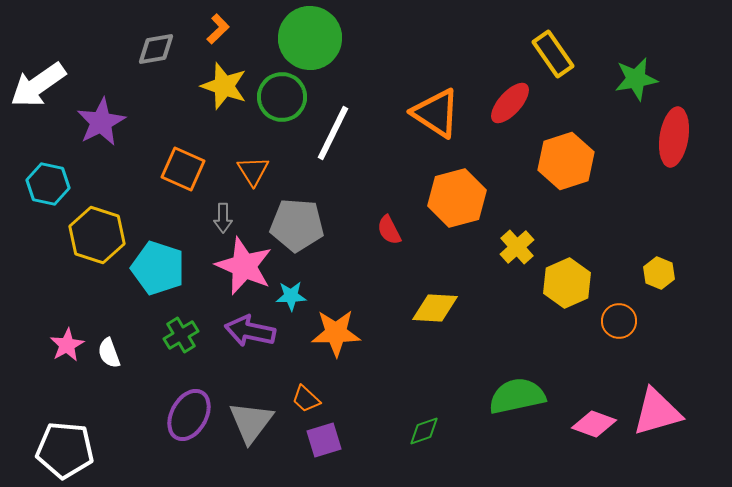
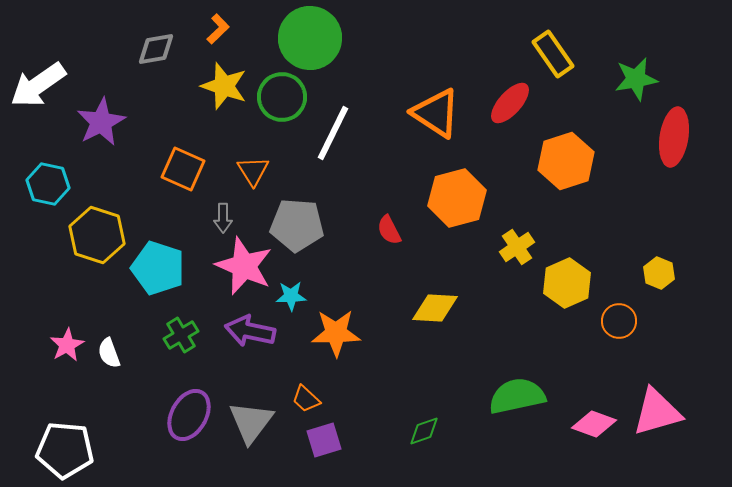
yellow cross at (517, 247): rotated 8 degrees clockwise
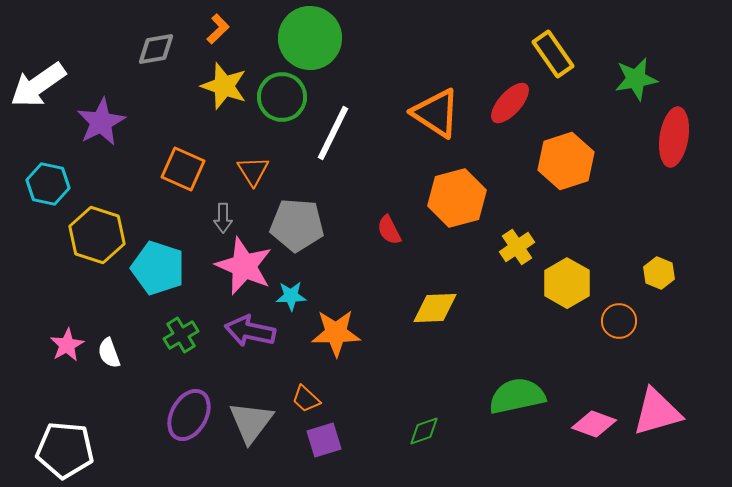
yellow hexagon at (567, 283): rotated 6 degrees counterclockwise
yellow diamond at (435, 308): rotated 6 degrees counterclockwise
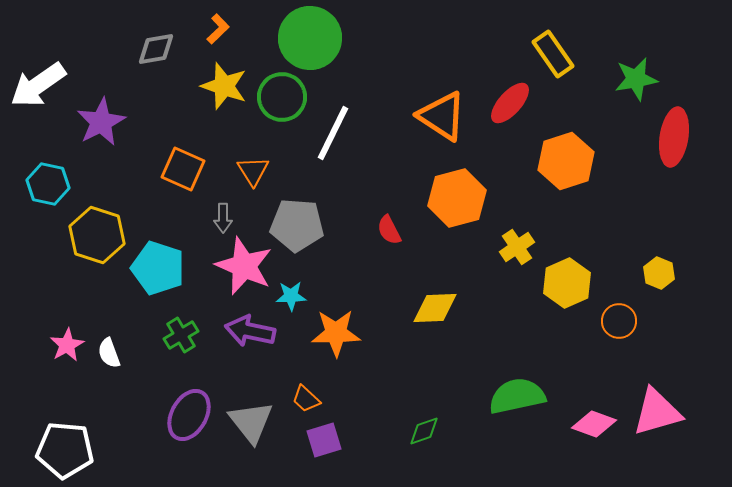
orange triangle at (436, 113): moved 6 px right, 3 px down
yellow hexagon at (567, 283): rotated 6 degrees clockwise
gray triangle at (251, 422): rotated 15 degrees counterclockwise
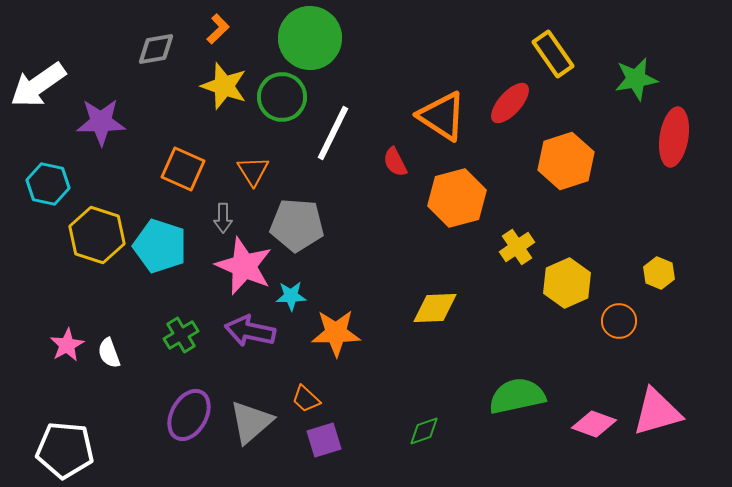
purple star at (101, 122): rotated 27 degrees clockwise
red semicircle at (389, 230): moved 6 px right, 68 px up
cyan pentagon at (158, 268): moved 2 px right, 22 px up
gray triangle at (251, 422): rotated 27 degrees clockwise
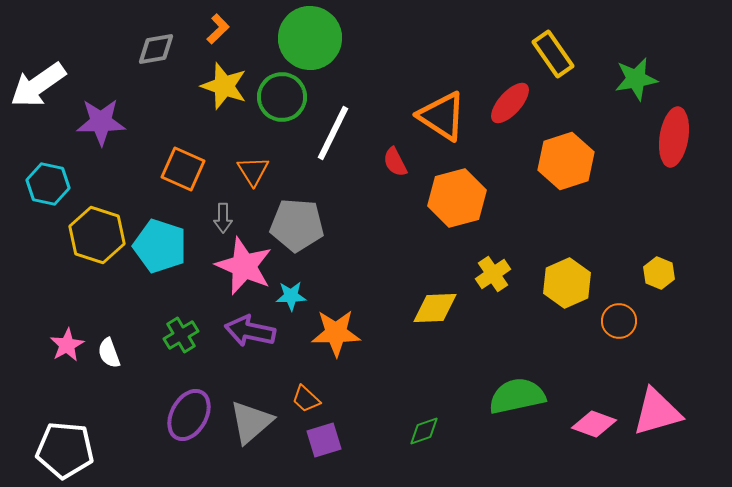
yellow cross at (517, 247): moved 24 px left, 27 px down
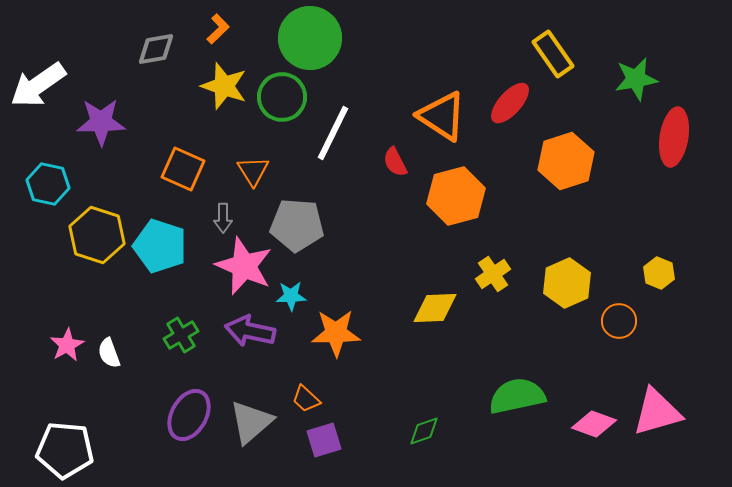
orange hexagon at (457, 198): moved 1 px left, 2 px up
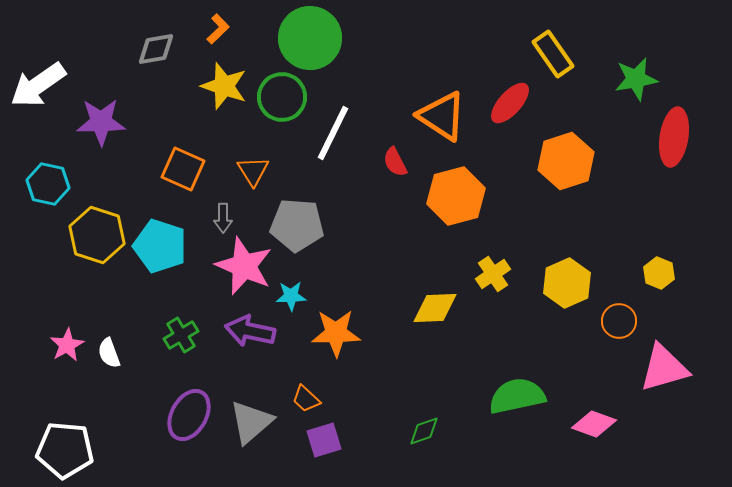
pink triangle at (657, 412): moved 7 px right, 44 px up
